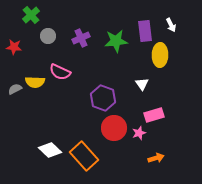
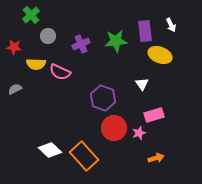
purple cross: moved 6 px down
yellow ellipse: rotated 70 degrees counterclockwise
yellow semicircle: moved 1 px right, 18 px up
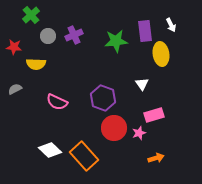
purple cross: moved 7 px left, 9 px up
yellow ellipse: moved 1 px right, 1 px up; rotated 60 degrees clockwise
pink semicircle: moved 3 px left, 30 px down
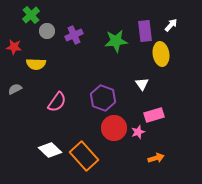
white arrow: rotated 112 degrees counterclockwise
gray circle: moved 1 px left, 5 px up
pink semicircle: rotated 80 degrees counterclockwise
pink star: moved 1 px left, 1 px up
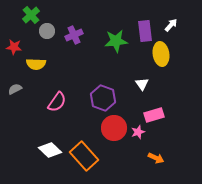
orange arrow: rotated 42 degrees clockwise
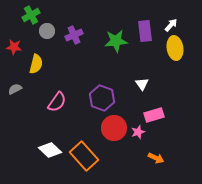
green cross: rotated 12 degrees clockwise
yellow ellipse: moved 14 px right, 6 px up
yellow semicircle: rotated 78 degrees counterclockwise
purple hexagon: moved 1 px left
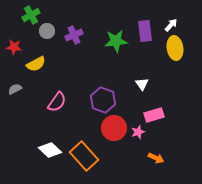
yellow semicircle: rotated 48 degrees clockwise
purple hexagon: moved 1 px right, 2 px down
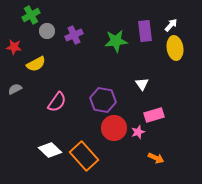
purple hexagon: rotated 10 degrees counterclockwise
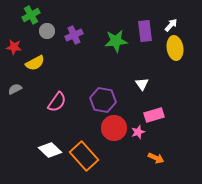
yellow semicircle: moved 1 px left, 1 px up
